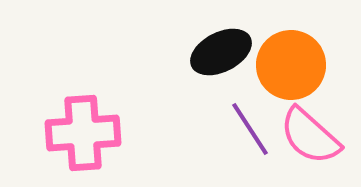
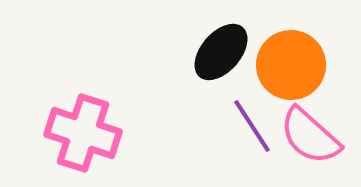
black ellipse: rotated 22 degrees counterclockwise
purple line: moved 2 px right, 3 px up
pink cross: rotated 22 degrees clockwise
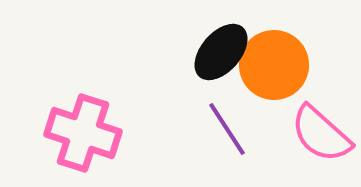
orange circle: moved 17 px left
purple line: moved 25 px left, 3 px down
pink semicircle: moved 11 px right, 2 px up
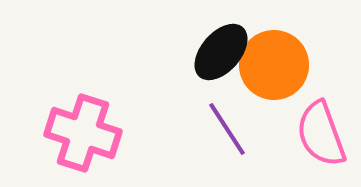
pink semicircle: rotated 28 degrees clockwise
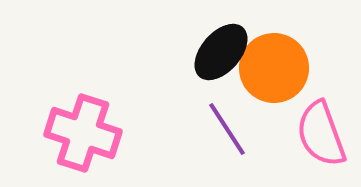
orange circle: moved 3 px down
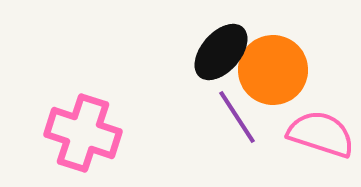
orange circle: moved 1 px left, 2 px down
purple line: moved 10 px right, 12 px up
pink semicircle: rotated 128 degrees clockwise
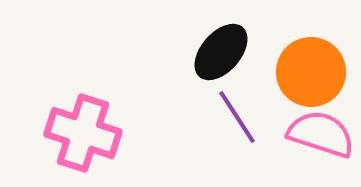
orange circle: moved 38 px right, 2 px down
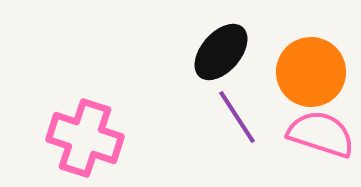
pink cross: moved 2 px right, 5 px down
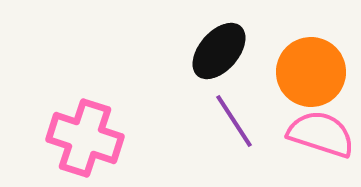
black ellipse: moved 2 px left, 1 px up
purple line: moved 3 px left, 4 px down
